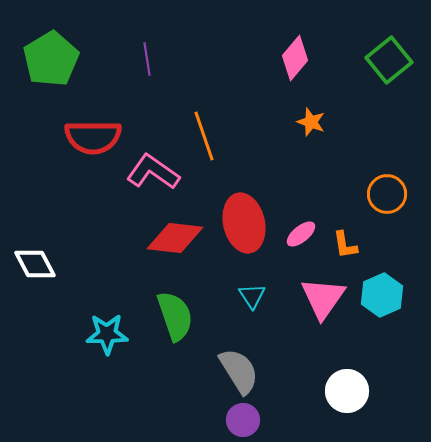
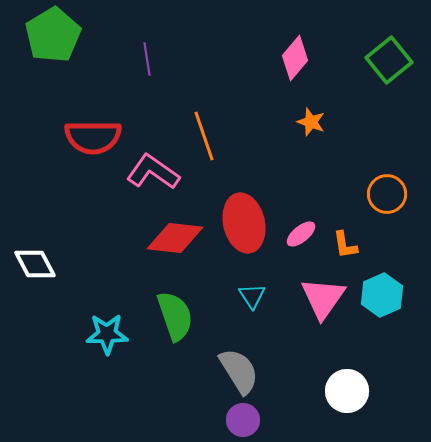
green pentagon: moved 2 px right, 24 px up
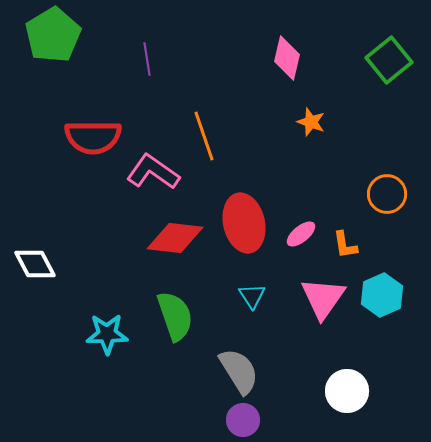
pink diamond: moved 8 px left; rotated 27 degrees counterclockwise
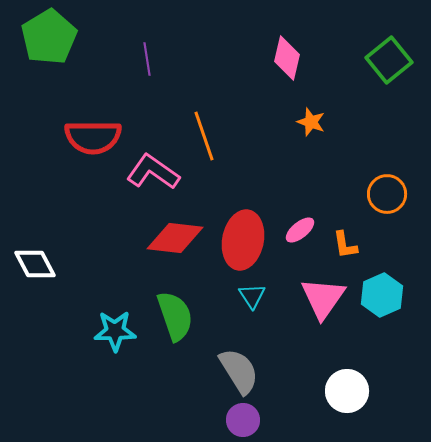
green pentagon: moved 4 px left, 2 px down
red ellipse: moved 1 px left, 17 px down; rotated 24 degrees clockwise
pink ellipse: moved 1 px left, 4 px up
cyan star: moved 8 px right, 3 px up
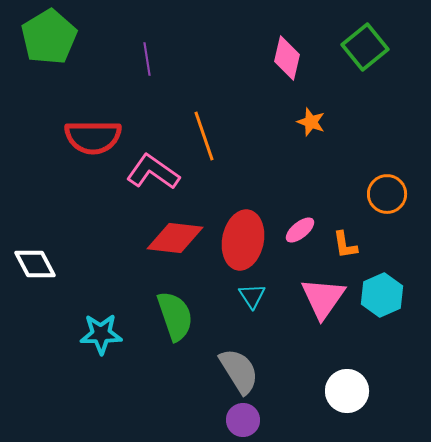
green square: moved 24 px left, 13 px up
cyan star: moved 14 px left, 3 px down
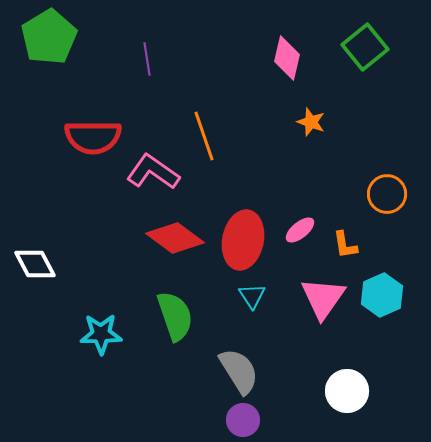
red diamond: rotated 30 degrees clockwise
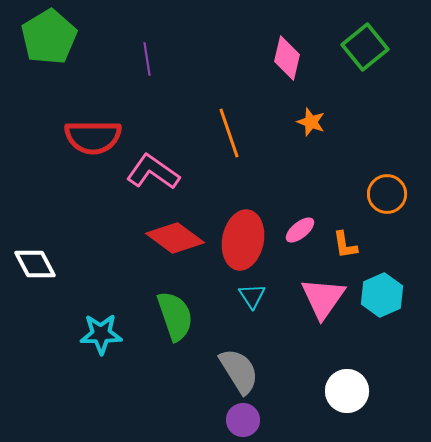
orange line: moved 25 px right, 3 px up
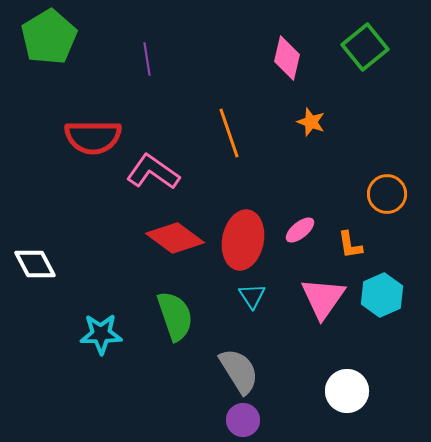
orange L-shape: moved 5 px right
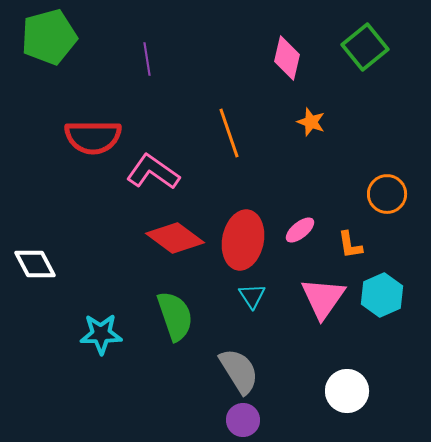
green pentagon: rotated 16 degrees clockwise
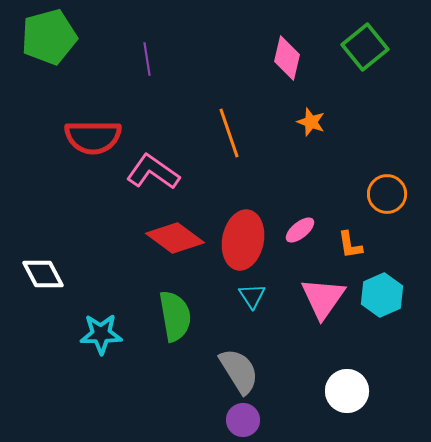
white diamond: moved 8 px right, 10 px down
green semicircle: rotated 9 degrees clockwise
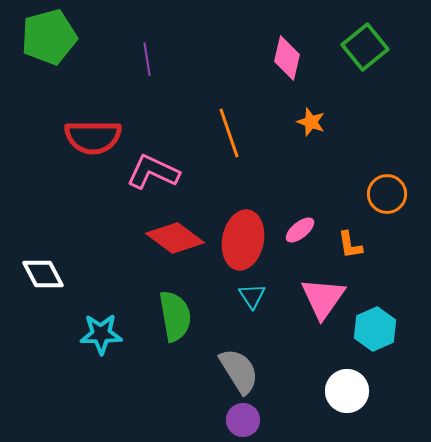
pink L-shape: rotated 10 degrees counterclockwise
cyan hexagon: moved 7 px left, 34 px down
